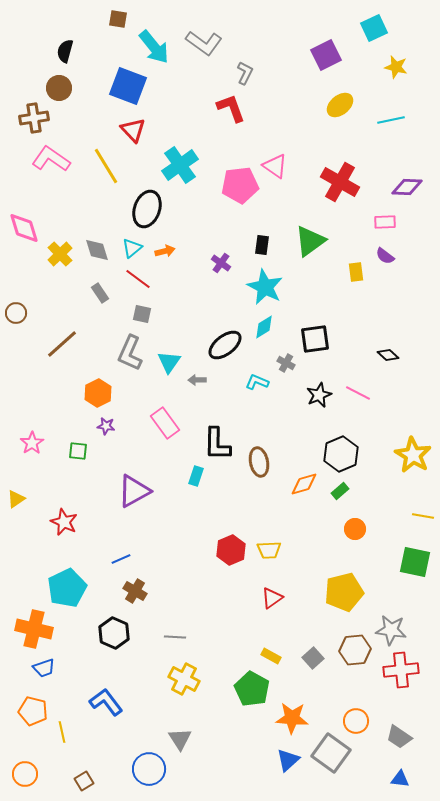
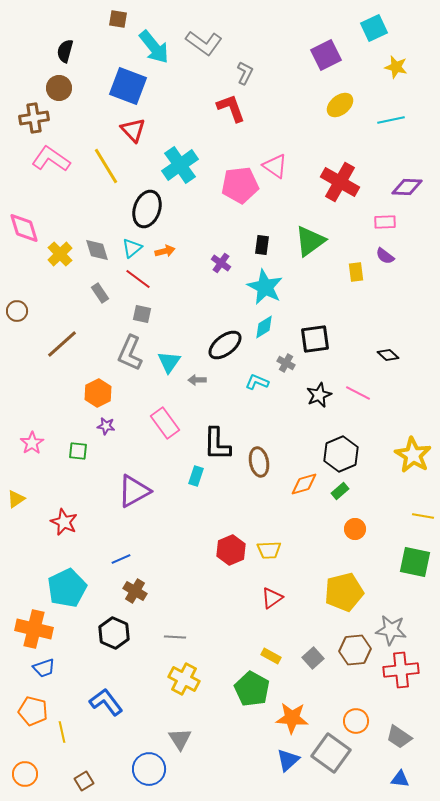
brown circle at (16, 313): moved 1 px right, 2 px up
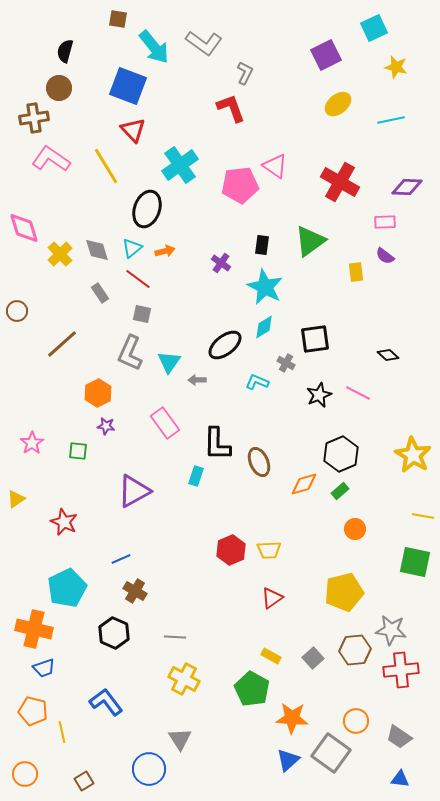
yellow ellipse at (340, 105): moved 2 px left, 1 px up
brown ellipse at (259, 462): rotated 12 degrees counterclockwise
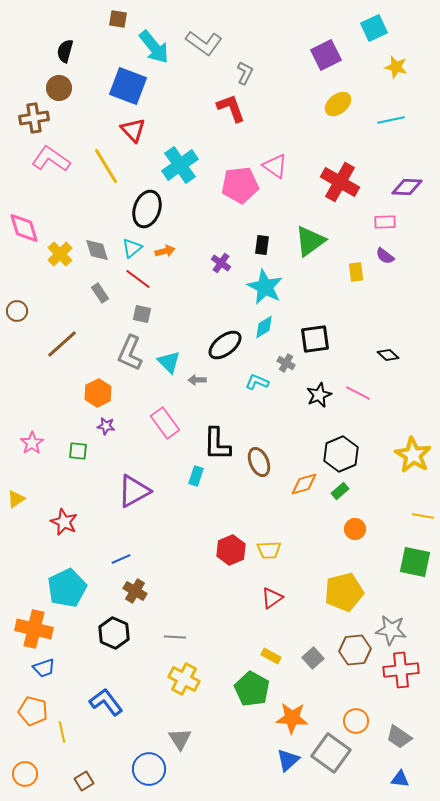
cyan triangle at (169, 362): rotated 20 degrees counterclockwise
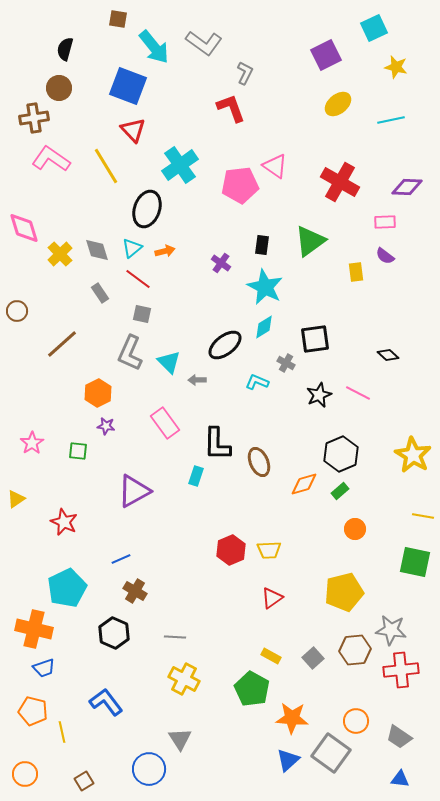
black semicircle at (65, 51): moved 2 px up
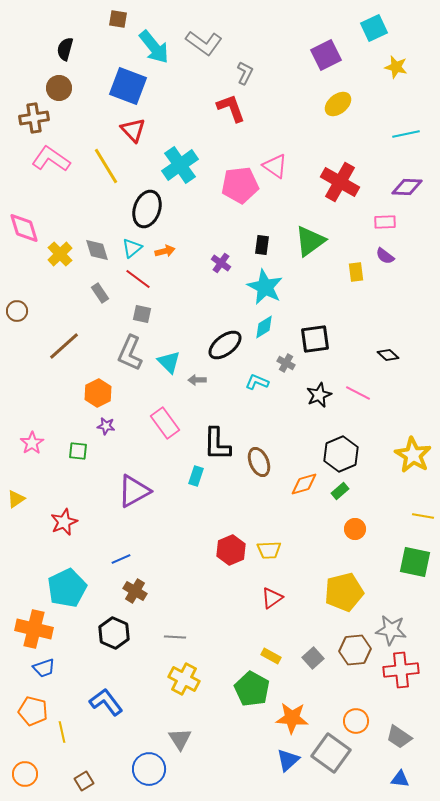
cyan line at (391, 120): moved 15 px right, 14 px down
brown line at (62, 344): moved 2 px right, 2 px down
red star at (64, 522): rotated 24 degrees clockwise
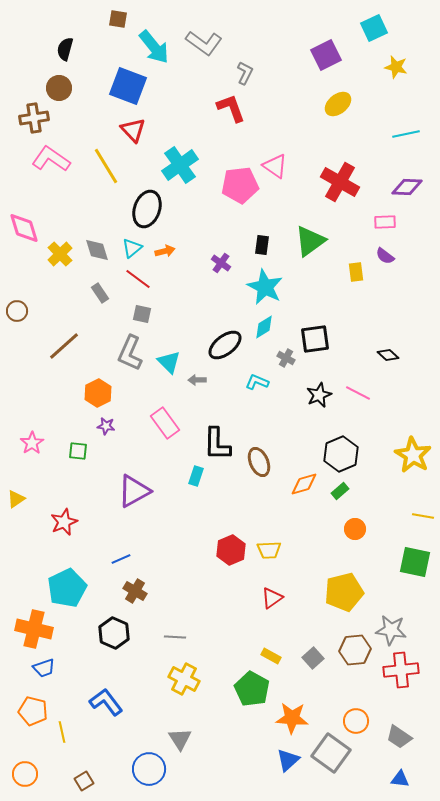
gray cross at (286, 363): moved 5 px up
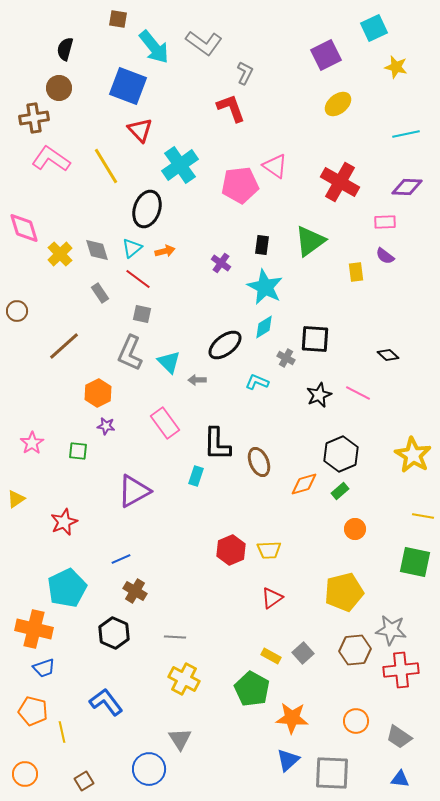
red triangle at (133, 130): moved 7 px right
black square at (315, 339): rotated 12 degrees clockwise
gray square at (313, 658): moved 10 px left, 5 px up
gray square at (331, 753): moved 1 px right, 20 px down; rotated 33 degrees counterclockwise
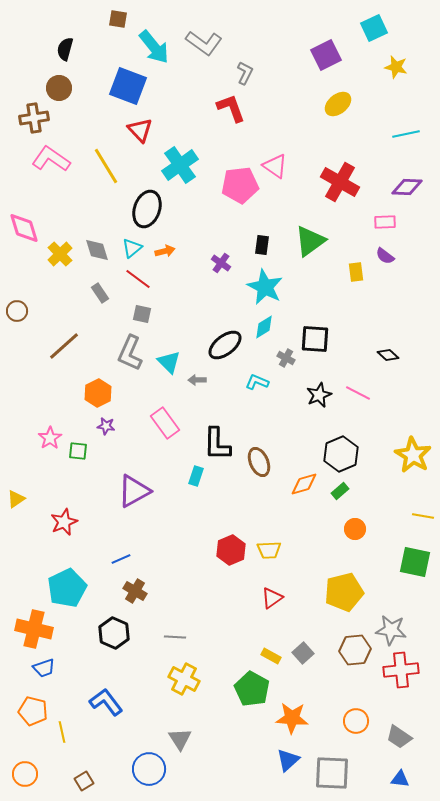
pink star at (32, 443): moved 18 px right, 5 px up
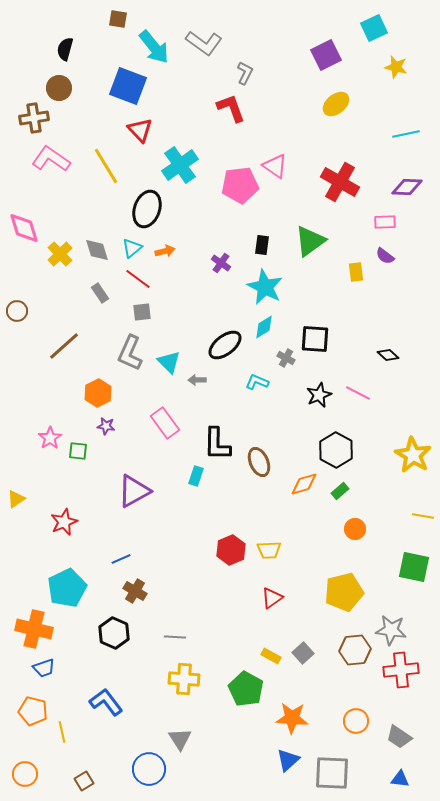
yellow ellipse at (338, 104): moved 2 px left
gray square at (142, 314): moved 2 px up; rotated 18 degrees counterclockwise
black hexagon at (341, 454): moved 5 px left, 4 px up; rotated 8 degrees counterclockwise
green square at (415, 562): moved 1 px left, 5 px down
yellow cross at (184, 679): rotated 24 degrees counterclockwise
green pentagon at (252, 689): moved 6 px left
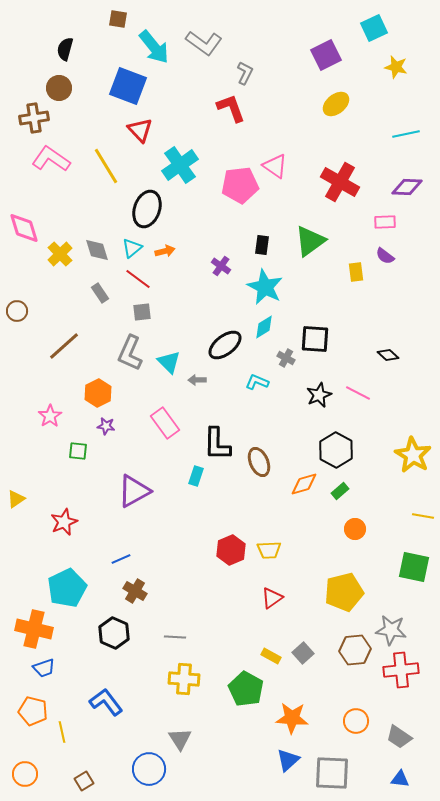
purple cross at (221, 263): moved 3 px down
pink star at (50, 438): moved 22 px up
